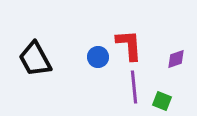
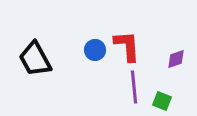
red L-shape: moved 2 px left, 1 px down
blue circle: moved 3 px left, 7 px up
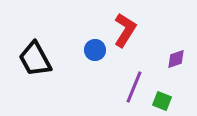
red L-shape: moved 2 px left, 16 px up; rotated 36 degrees clockwise
purple line: rotated 28 degrees clockwise
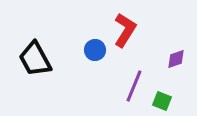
purple line: moved 1 px up
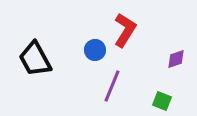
purple line: moved 22 px left
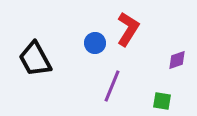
red L-shape: moved 3 px right, 1 px up
blue circle: moved 7 px up
purple diamond: moved 1 px right, 1 px down
green square: rotated 12 degrees counterclockwise
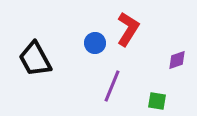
green square: moved 5 px left
